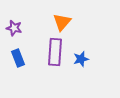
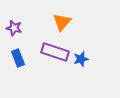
purple rectangle: rotated 76 degrees counterclockwise
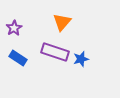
purple star: rotated 28 degrees clockwise
blue rectangle: rotated 36 degrees counterclockwise
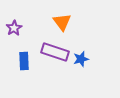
orange triangle: rotated 18 degrees counterclockwise
blue rectangle: moved 6 px right, 3 px down; rotated 54 degrees clockwise
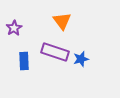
orange triangle: moved 1 px up
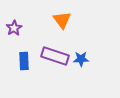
orange triangle: moved 1 px up
purple rectangle: moved 4 px down
blue star: rotated 14 degrees clockwise
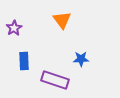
purple rectangle: moved 24 px down
